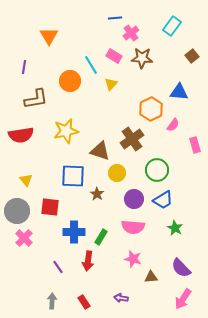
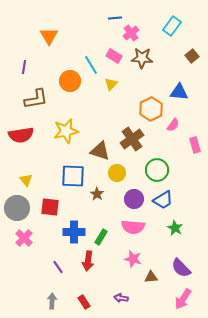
gray circle at (17, 211): moved 3 px up
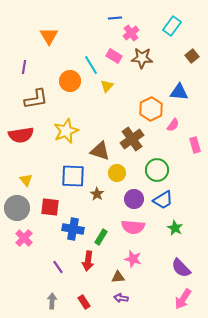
yellow triangle at (111, 84): moved 4 px left, 2 px down
yellow star at (66, 131): rotated 10 degrees counterclockwise
blue cross at (74, 232): moved 1 px left, 3 px up; rotated 10 degrees clockwise
brown triangle at (151, 277): moved 33 px left
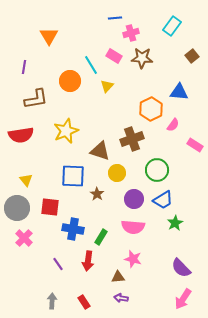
pink cross at (131, 33): rotated 21 degrees clockwise
brown cross at (132, 139): rotated 15 degrees clockwise
pink rectangle at (195, 145): rotated 42 degrees counterclockwise
green star at (175, 228): moved 5 px up; rotated 14 degrees clockwise
purple line at (58, 267): moved 3 px up
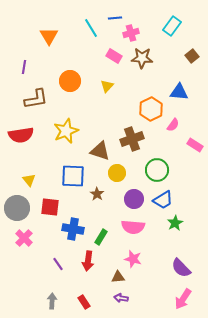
cyan line at (91, 65): moved 37 px up
yellow triangle at (26, 180): moved 3 px right
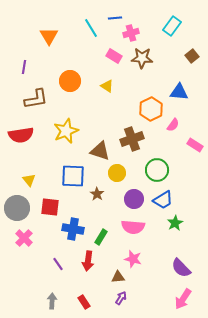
yellow triangle at (107, 86): rotated 40 degrees counterclockwise
purple arrow at (121, 298): rotated 112 degrees clockwise
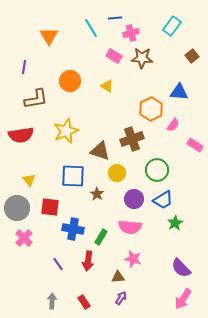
pink semicircle at (133, 227): moved 3 px left
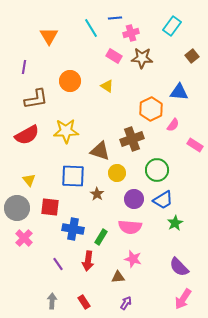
yellow star at (66, 131): rotated 20 degrees clockwise
red semicircle at (21, 135): moved 6 px right; rotated 20 degrees counterclockwise
purple semicircle at (181, 268): moved 2 px left, 1 px up
purple arrow at (121, 298): moved 5 px right, 5 px down
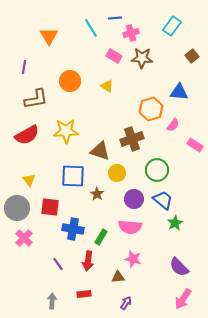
orange hexagon at (151, 109): rotated 10 degrees clockwise
blue trapezoid at (163, 200): rotated 110 degrees counterclockwise
red rectangle at (84, 302): moved 8 px up; rotated 64 degrees counterclockwise
